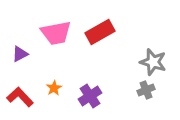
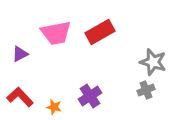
orange star: moved 19 px down; rotated 28 degrees counterclockwise
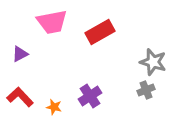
pink trapezoid: moved 4 px left, 11 px up
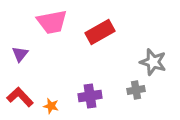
purple triangle: rotated 24 degrees counterclockwise
gray cross: moved 10 px left; rotated 12 degrees clockwise
purple cross: rotated 25 degrees clockwise
orange star: moved 3 px left, 1 px up
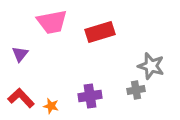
red rectangle: rotated 12 degrees clockwise
gray star: moved 2 px left, 4 px down
red L-shape: moved 1 px right, 1 px down
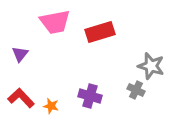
pink trapezoid: moved 3 px right
gray cross: rotated 36 degrees clockwise
purple cross: rotated 25 degrees clockwise
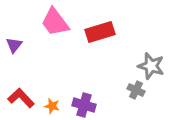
pink trapezoid: rotated 64 degrees clockwise
purple triangle: moved 6 px left, 9 px up
purple cross: moved 6 px left, 9 px down
orange star: moved 1 px right
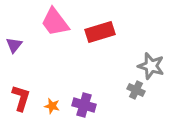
red L-shape: rotated 60 degrees clockwise
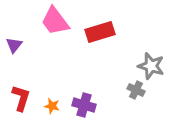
pink trapezoid: moved 1 px up
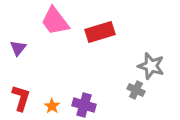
purple triangle: moved 4 px right, 3 px down
orange star: rotated 21 degrees clockwise
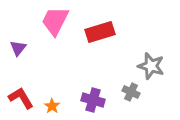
pink trapezoid: rotated 64 degrees clockwise
gray cross: moved 5 px left, 2 px down
red L-shape: rotated 48 degrees counterclockwise
purple cross: moved 9 px right, 5 px up
